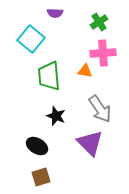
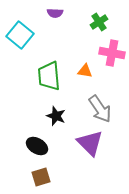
cyan square: moved 11 px left, 4 px up
pink cross: moved 9 px right; rotated 15 degrees clockwise
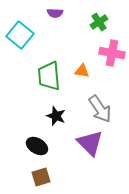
orange triangle: moved 3 px left
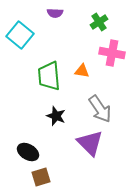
black ellipse: moved 9 px left, 6 px down
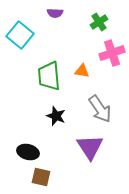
pink cross: rotated 30 degrees counterclockwise
purple triangle: moved 4 px down; rotated 12 degrees clockwise
black ellipse: rotated 15 degrees counterclockwise
brown square: rotated 30 degrees clockwise
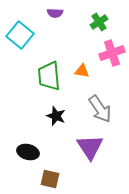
brown square: moved 9 px right, 2 px down
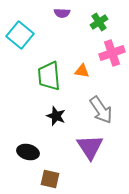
purple semicircle: moved 7 px right
gray arrow: moved 1 px right, 1 px down
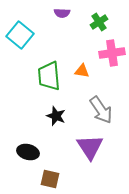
pink cross: rotated 10 degrees clockwise
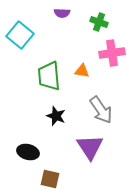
green cross: rotated 36 degrees counterclockwise
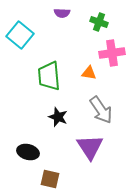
orange triangle: moved 7 px right, 2 px down
black star: moved 2 px right, 1 px down
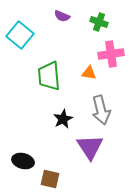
purple semicircle: moved 3 px down; rotated 21 degrees clockwise
pink cross: moved 1 px left, 1 px down
gray arrow: rotated 20 degrees clockwise
black star: moved 5 px right, 2 px down; rotated 24 degrees clockwise
black ellipse: moved 5 px left, 9 px down
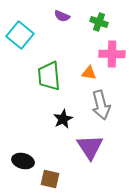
pink cross: moved 1 px right; rotated 10 degrees clockwise
gray arrow: moved 5 px up
